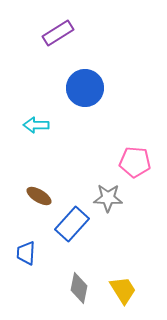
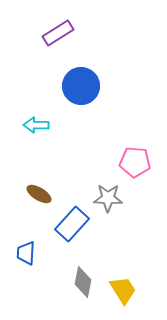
blue circle: moved 4 px left, 2 px up
brown ellipse: moved 2 px up
gray diamond: moved 4 px right, 6 px up
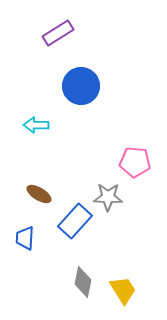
gray star: moved 1 px up
blue rectangle: moved 3 px right, 3 px up
blue trapezoid: moved 1 px left, 15 px up
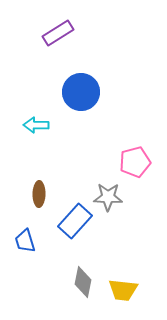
blue circle: moved 6 px down
pink pentagon: rotated 20 degrees counterclockwise
brown ellipse: rotated 60 degrees clockwise
blue trapezoid: moved 3 px down; rotated 20 degrees counterclockwise
yellow trapezoid: rotated 128 degrees clockwise
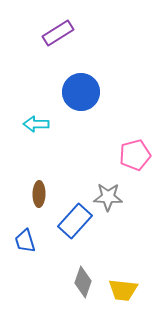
cyan arrow: moved 1 px up
pink pentagon: moved 7 px up
gray diamond: rotated 8 degrees clockwise
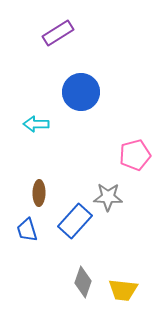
brown ellipse: moved 1 px up
blue trapezoid: moved 2 px right, 11 px up
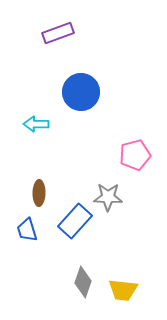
purple rectangle: rotated 12 degrees clockwise
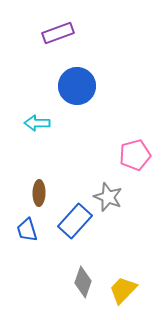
blue circle: moved 4 px left, 6 px up
cyan arrow: moved 1 px right, 1 px up
gray star: rotated 20 degrees clockwise
yellow trapezoid: rotated 128 degrees clockwise
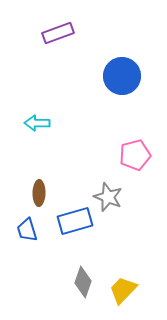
blue circle: moved 45 px right, 10 px up
blue rectangle: rotated 32 degrees clockwise
